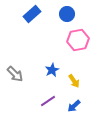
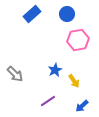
blue star: moved 3 px right
blue arrow: moved 8 px right
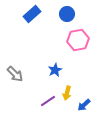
yellow arrow: moved 7 px left, 12 px down; rotated 48 degrees clockwise
blue arrow: moved 2 px right, 1 px up
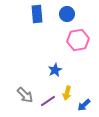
blue rectangle: moved 5 px right; rotated 54 degrees counterclockwise
gray arrow: moved 10 px right, 21 px down
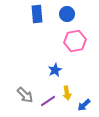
pink hexagon: moved 3 px left, 1 px down
yellow arrow: rotated 24 degrees counterclockwise
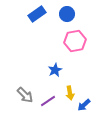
blue rectangle: rotated 60 degrees clockwise
yellow arrow: moved 3 px right
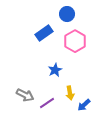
blue rectangle: moved 7 px right, 19 px down
pink hexagon: rotated 20 degrees counterclockwise
gray arrow: rotated 18 degrees counterclockwise
purple line: moved 1 px left, 2 px down
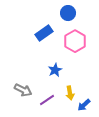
blue circle: moved 1 px right, 1 px up
gray arrow: moved 2 px left, 5 px up
purple line: moved 3 px up
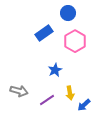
gray arrow: moved 4 px left, 1 px down; rotated 12 degrees counterclockwise
